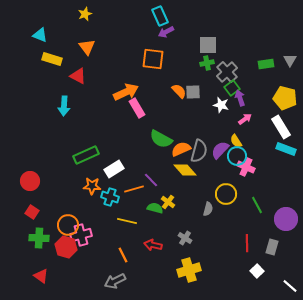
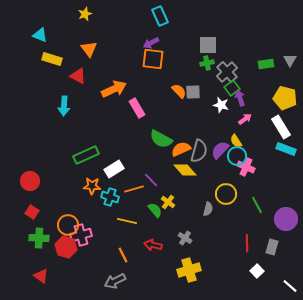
purple arrow at (166, 32): moved 15 px left, 11 px down
orange triangle at (87, 47): moved 2 px right, 2 px down
orange arrow at (126, 92): moved 12 px left, 3 px up
green semicircle at (155, 208): moved 2 px down; rotated 35 degrees clockwise
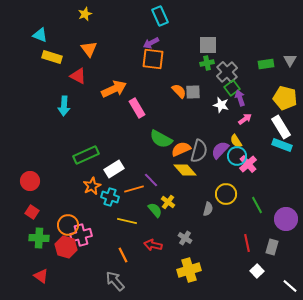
yellow rectangle at (52, 59): moved 2 px up
cyan rectangle at (286, 149): moved 4 px left, 4 px up
pink cross at (246, 167): moved 2 px right, 3 px up; rotated 24 degrees clockwise
orange star at (92, 186): rotated 30 degrees counterclockwise
red line at (247, 243): rotated 12 degrees counterclockwise
gray arrow at (115, 281): rotated 75 degrees clockwise
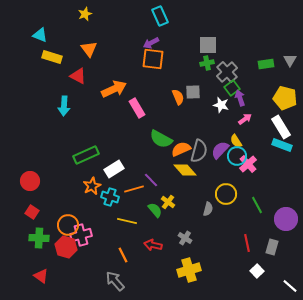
orange semicircle at (179, 91): moved 1 px left, 6 px down; rotated 21 degrees clockwise
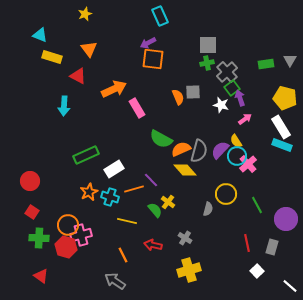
purple arrow at (151, 43): moved 3 px left
orange star at (92, 186): moved 3 px left, 6 px down
gray arrow at (115, 281): rotated 15 degrees counterclockwise
